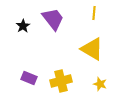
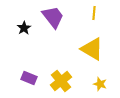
purple trapezoid: moved 2 px up
black star: moved 1 px right, 2 px down
yellow cross: rotated 25 degrees counterclockwise
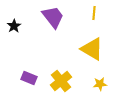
black star: moved 10 px left, 2 px up
yellow star: rotated 24 degrees counterclockwise
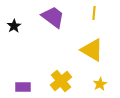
purple trapezoid: rotated 15 degrees counterclockwise
yellow triangle: moved 1 px down
purple rectangle: moved 6 px left, 9 px down; rotated 21 degrees counterclockwise
yellow star: rotated 24 degrees counterclockwise
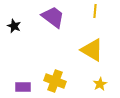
yellow line: moved 1 px right, 2 px up
black star: rotated 16 degrees counterclockwise
yellow cross: moved 6 px left; rotated 30 degrees counterclockwise
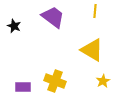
yellow star: moved 3 px right, 3 px up
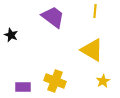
black star: moved 3 px left, 9 px down
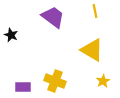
yellow line: rotated 16 degrees counterclockwise
